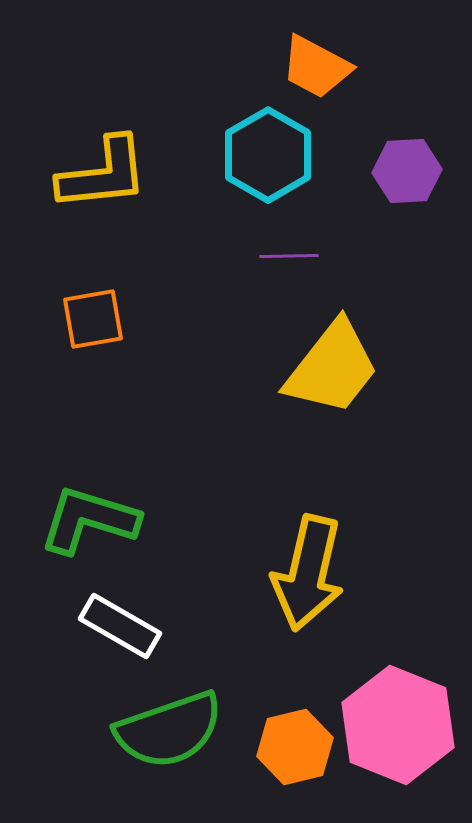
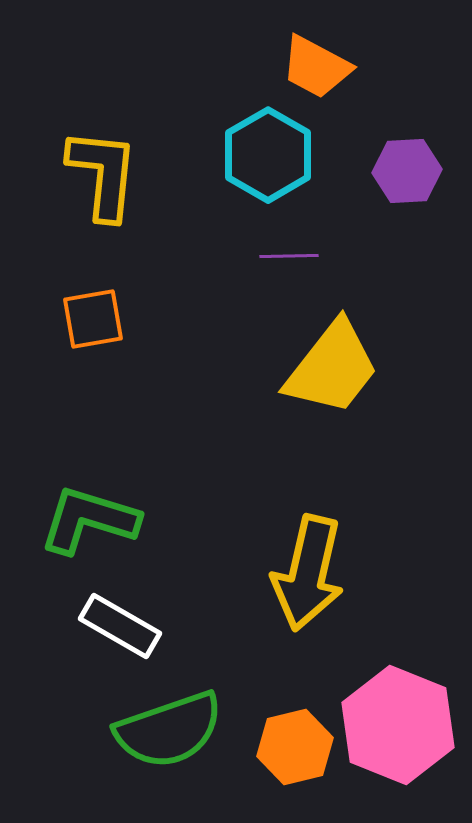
yellow L-shape: rotated 78 degrees counterclockwise
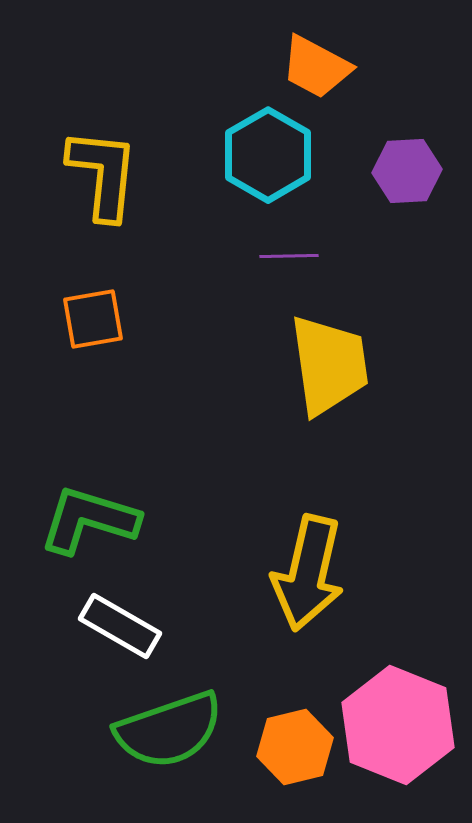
yellow trapezoid: moved 3 px left, 3 px up; rotated 46 degrees counterclockwise
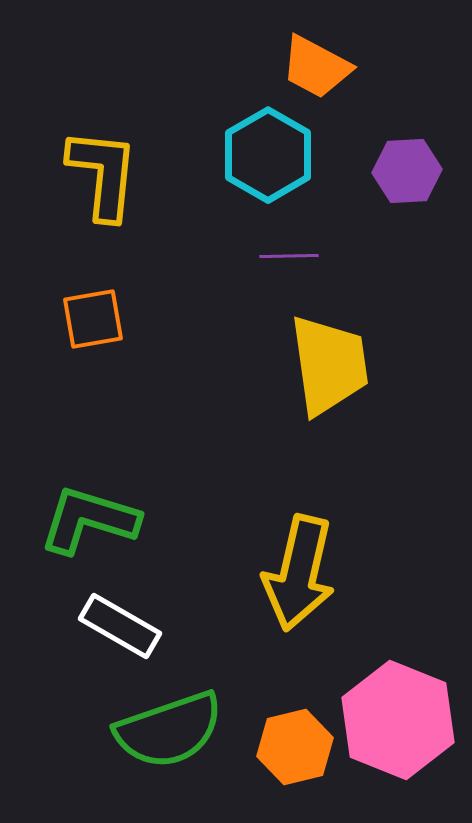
yellow arrow: moved 9 px left
pink hexagon: moved 5 px up
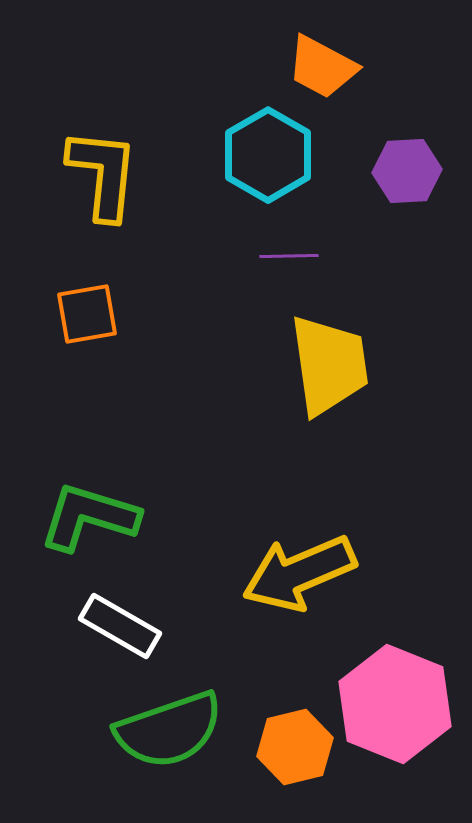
orange trapezoid: moved 6 px right
orange square: moved 6 px left, 5 px up
green L-shape: moved 3 px up
yellow arrow: rotated 54 degrees clockwise
pink hexagon: moved 3 px left, 16 px up
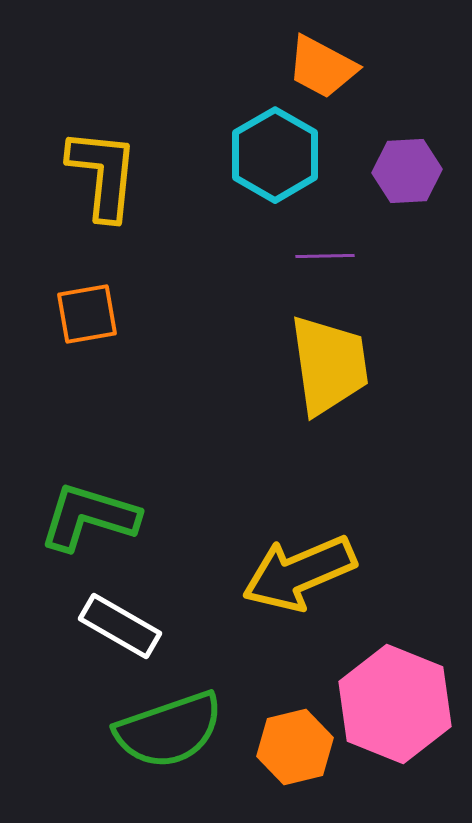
cyan hexagon: moved 7 px right
purple line: moved 36 px right
